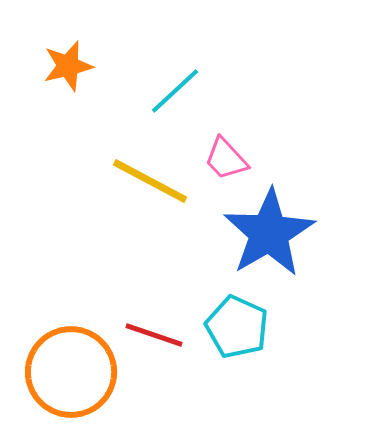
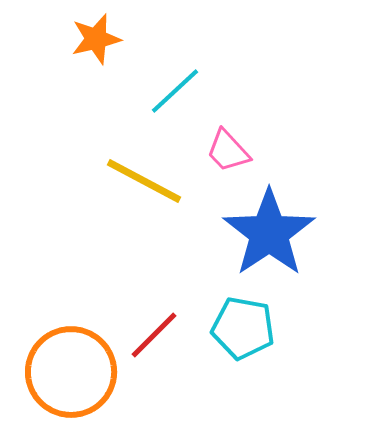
orange star: moved 28 px right, 27 px up
pink trapezoid: moved 2 px right, 8 px up
yellow line: moved 6 px left
blue star: rotated 4 degrees counterclockwise
cyan pentagon: moved 6 px right, 1 px down; rotated 14 degrees counterclockwise
red line: rotated 64 degrees counterclockwise
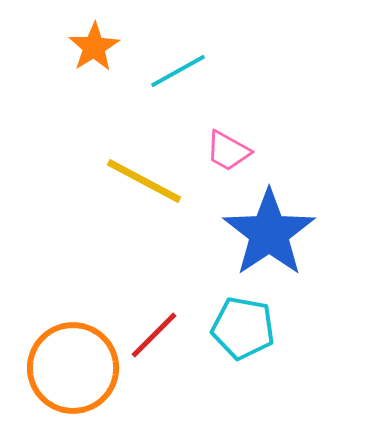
orange star: moved 2 px left, 8 px down; rotated 18 degrees counterclockwise
cyan line: moved 3 px right, 20 px up; rotated 14 degrees clockwise
pink trapezoid: rotated 18 degrees counterclockwise
orange circle: moved 2 px right, 4 px up
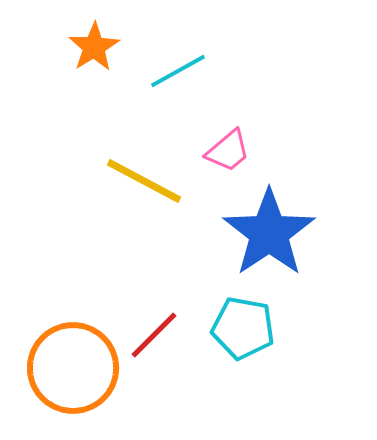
pink trapezoid: rotated 69 degrees counterclockwise
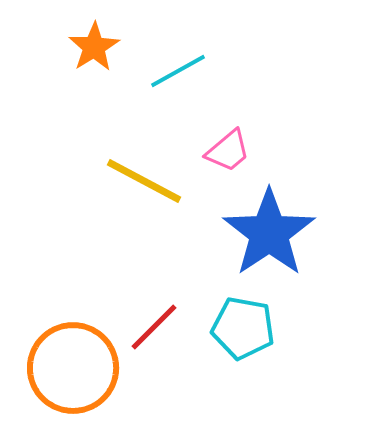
red line: moved 8 px up
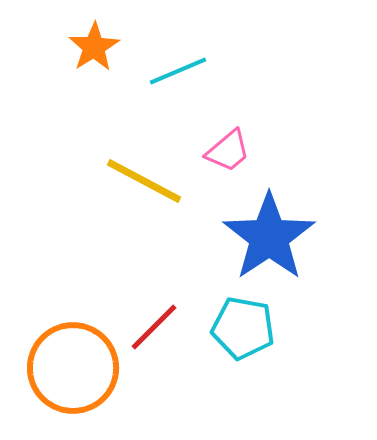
cyan line: rotated 6 degrees clockwise
blue star: moved 4 px down
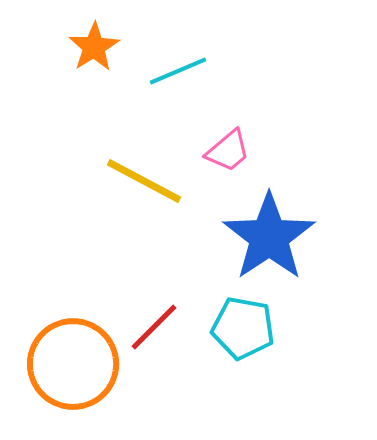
orange circle: moved 4 px up
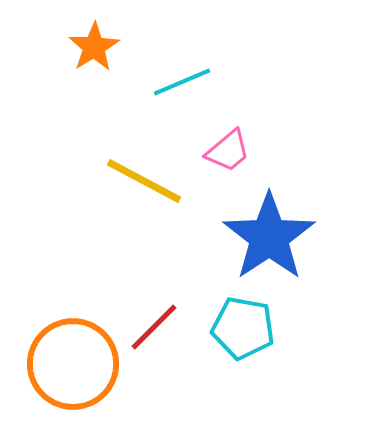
cyan line: moved 4 px right, 11 px down
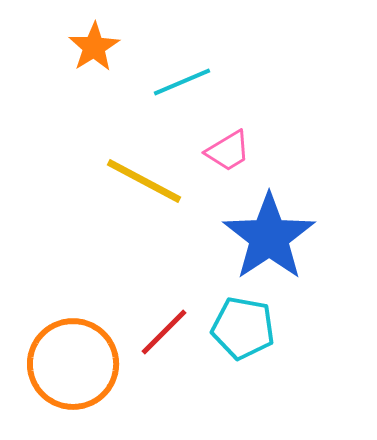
pink trapezoid: rotated 9 degrees clockwise
red line: moved 10 px right, 5 px down
